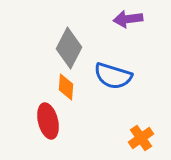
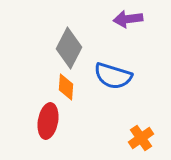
red ellipse: rotated 24 degrees clockwise
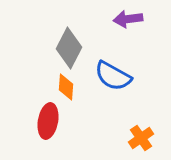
blue semicircle: rotated 12 degrees clockwise
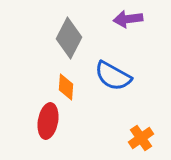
gray diamond: moved 10 px up
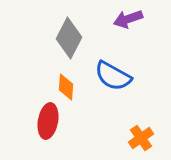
purple arrow: rotated 12 degrees counterclockwise
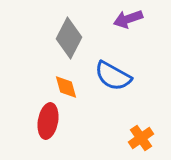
orange diamond: rotated 20 degrees counterclockwise
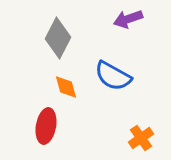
gray diamond: moved 11 px left
red ellipse: moved 2 px left, 5 px down
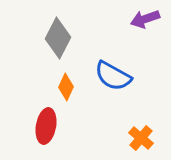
purple arrow: moved 17 px right
orange diamond: rotated 40 degrees clockwise
orange cross: rotated 15 degrees counterclockwise
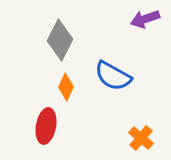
gray diamond: moved 2 px right, 2 px down
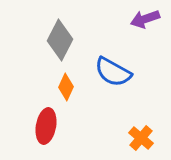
blue semicircle: moved 4 px up
